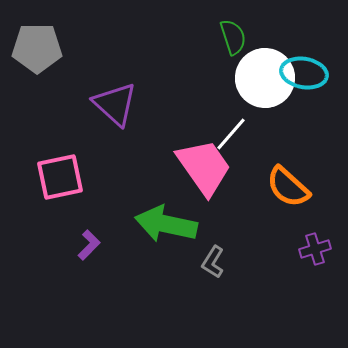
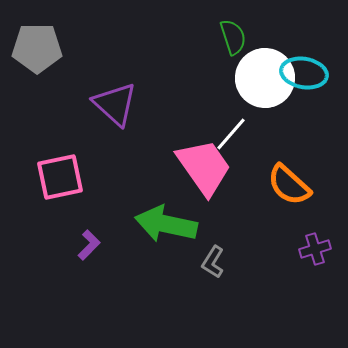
orange semicircle: moved 1 px right, 2 px up
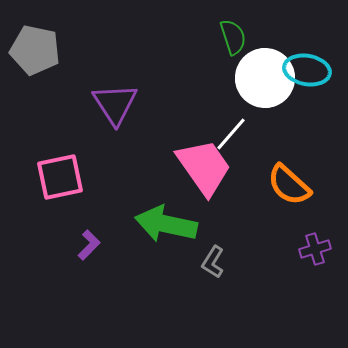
gray pentagon: moved 2 px left, 2 px down; rotated 12 degrees clockwise
cyan ellipse: moved 3 px right, 3 px up
purple triangle: rotated 15 degrees clockwise
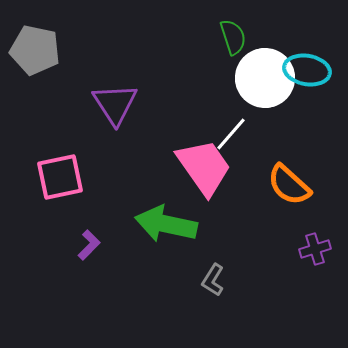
gray L-shape: moved 18 px down
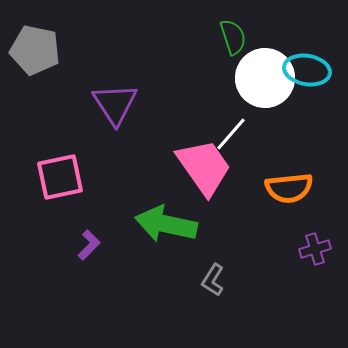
orange semicircle: moved 3 px down; rotated 48 degrees counterclockwise
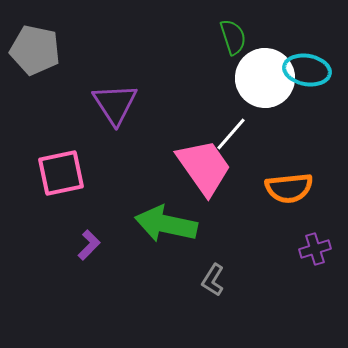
pink square: moved 1 px right, 4 px up
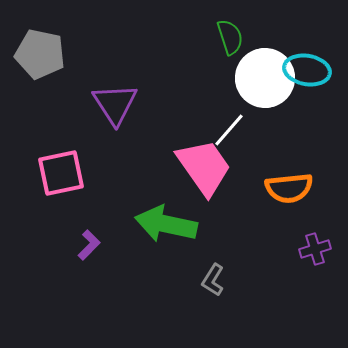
green semicircle: moved 3 px left
gray pentagon: moved 5 px right, 4 px down
white line: moved 2 px left, 4 px up
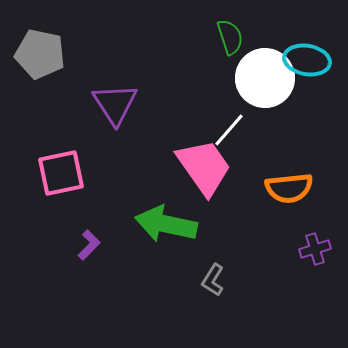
cyan ellipse: moved 10 px up
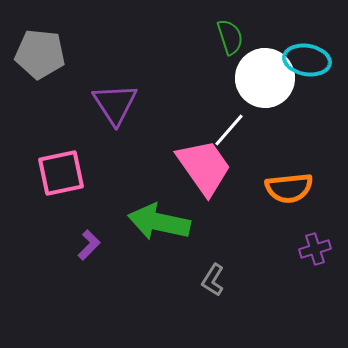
gray pentagon: rotated 6 degrees counterclockwise
green arrow: moved 7 px left, 2 px up
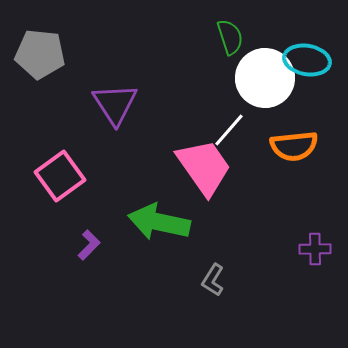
pink square: moved 1 px left, 3 px down; rotated 24 degrees counterclockwise
orange semicircle: moved 5 px right, 42 px up
purple cross: rotated 16 degrees clockwise
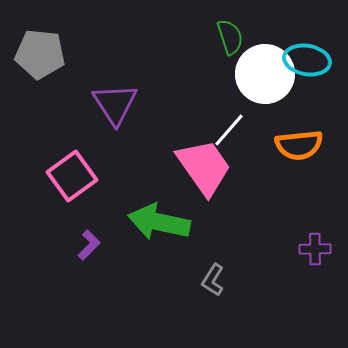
white circle: moved 4 px up
orange semicircle: moved 5 px right, 1 px up
pink square: moved 12 px right
